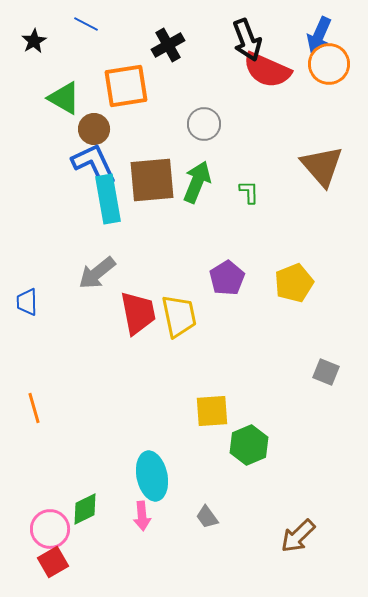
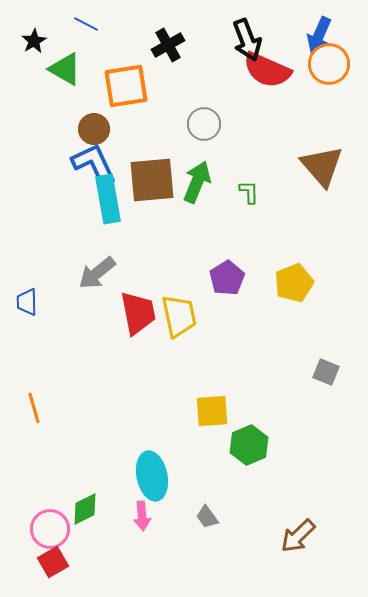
green triangle: moved 1 px right, 29 px up
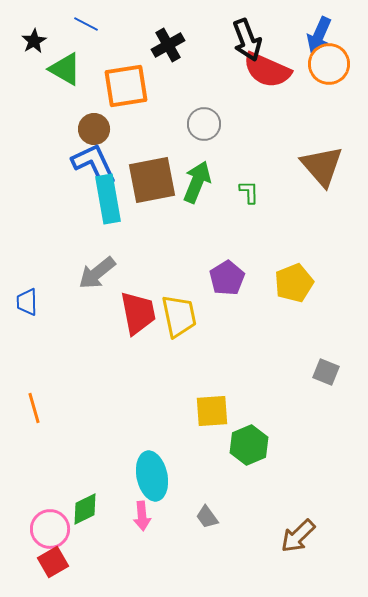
brown square: rotated 6 degrees counterclockwise
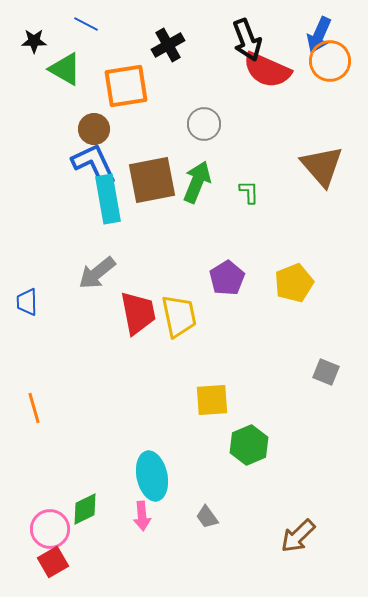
black star: rotated 30 degrees clockwise
orange circle: moved 1 px right, 3 px up
yellow square: moved 11 px up
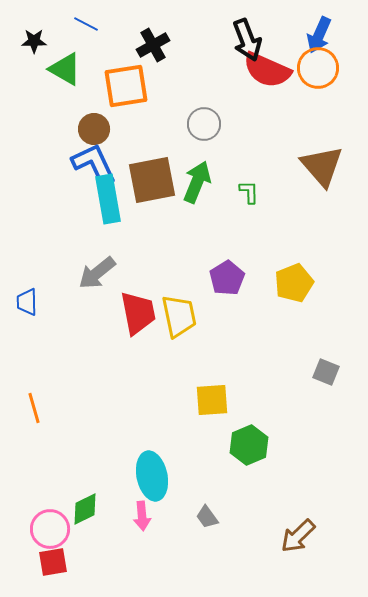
black cross: moved 15 px left
orange circle: moved 12 px left, 7 px down
red square: rotated 20 degrees clockwise
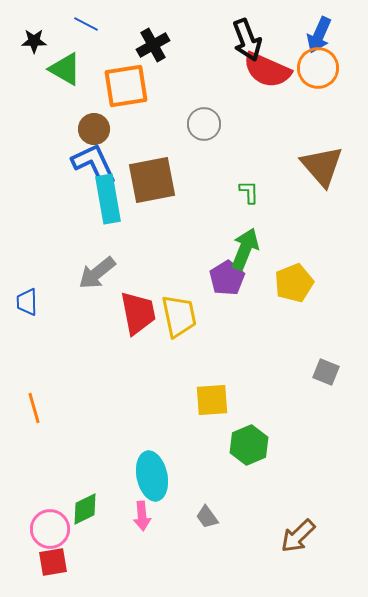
green arrow: moved 48 px right, 67 px down
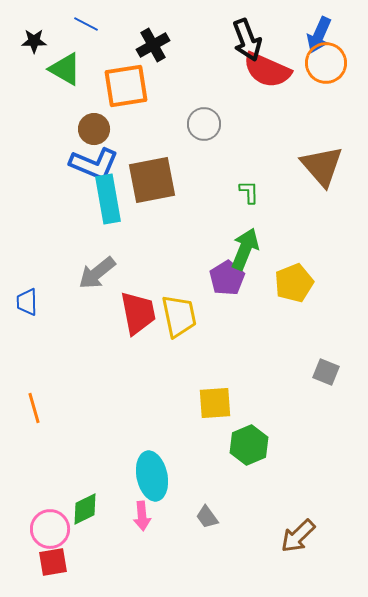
orange circle: moved 8 px right, 5 px up
blue L-shape: rotated 138 degrees clockwise
yellow square: moved 3 px right, 3 px down
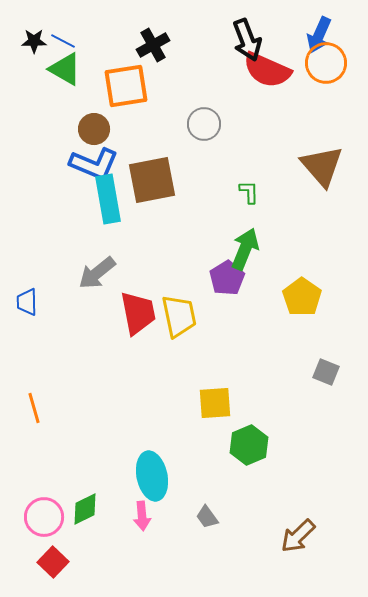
blue line: moved 23 px left, 17 px down
yellow pentagon: moved 8 px right, 14 px down; rotated 15 degrees counterclockwise
pink circle: moved 6 px left, 12 px up
red square: rotated 36 degrees counterclockwise
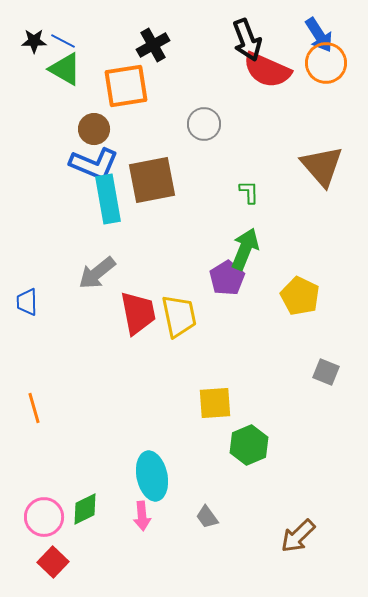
blue arrow: rotated 57 degrees counterclockwise
yellow pentagon: moved 2 px left, 1 px up; rotated 9 degrees counterclockwise
